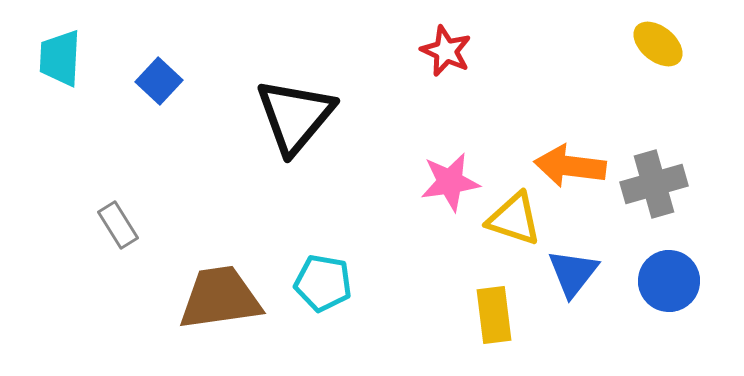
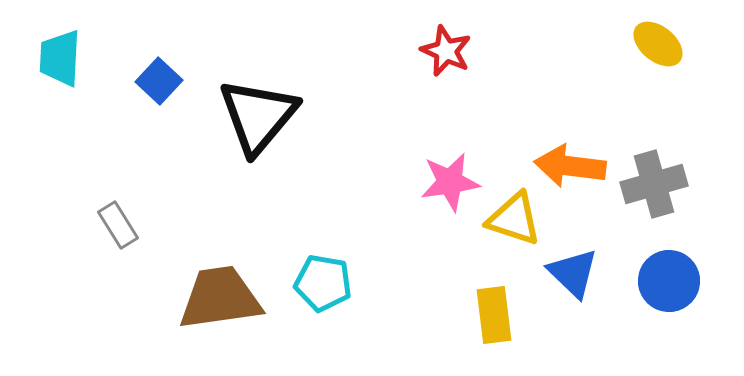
black triangle: moved 37 px left
blue triangle: rotated 24 degrees counterclockwise
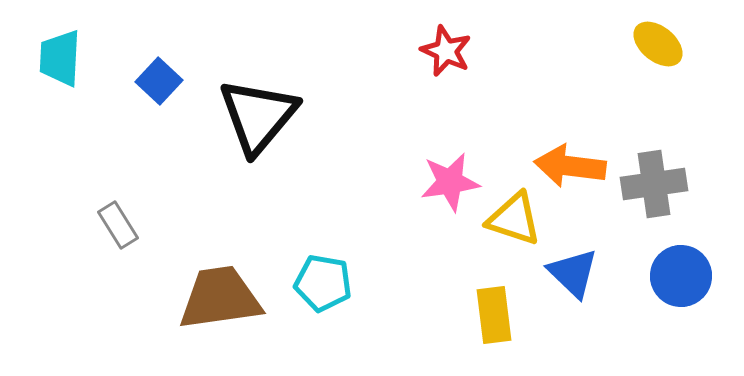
gray cross: rotated 8 degrees clockwise
blue circle: moved 12 px right, 5 px up
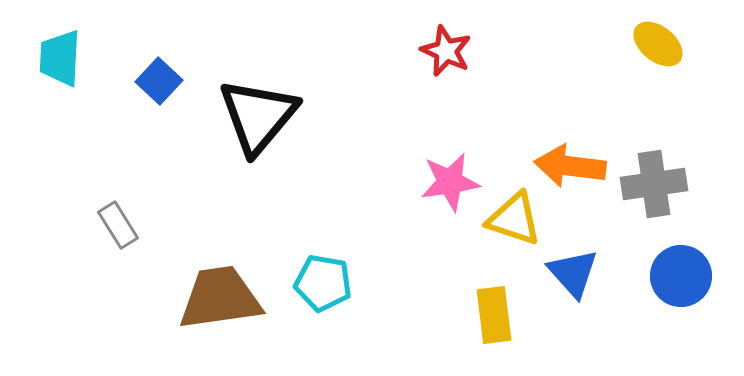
blue triangle: rotated 4 degrees clockwise
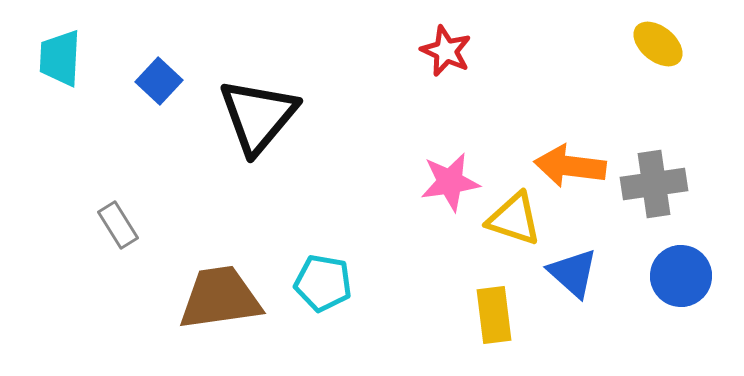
blue triangle: rotated 6 degrees counterclockwise
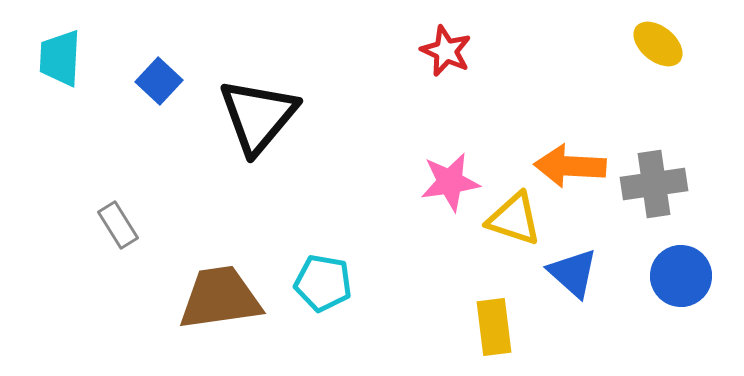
orange arrow: rotated 4 degrees counterclockwise
yellow rectangle: moved 12 px down
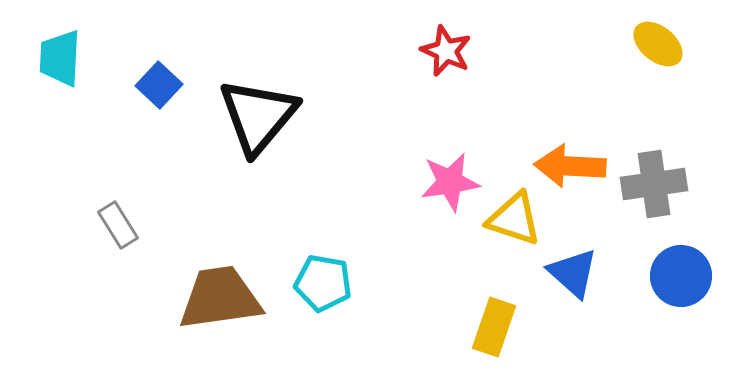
blue square: moved 4 px down
yellow rectangle: rotated 26 degrees clockwise
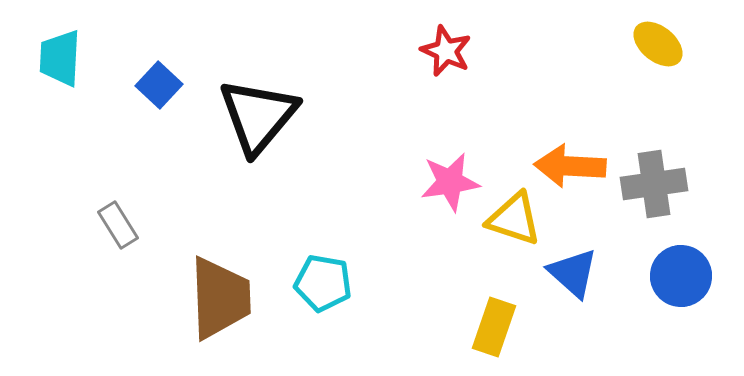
brown trapezoid: rotated 96 degrees clockwise
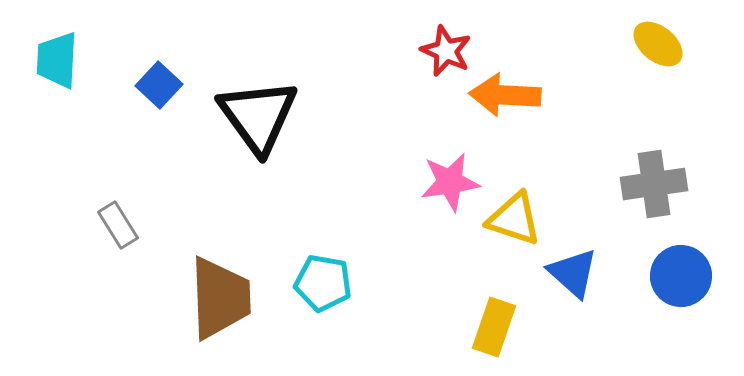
cyan trapezoid: moved 3 px left, 2 px down
black triangle: rotated 16 degrees counterclockwise
orange arrow: moved 65 px left, 71 px up
